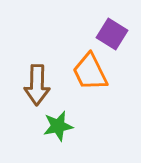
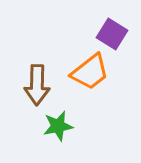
orange trapezoid: rotated 102 degrees counterclockwise
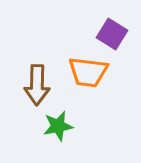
orange trapezoid: moved 2 px left; rotated 45 degrees clockwise
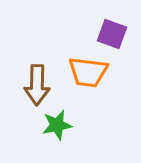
purple square: rotated 12 degrees counterclockwise
green star: moved 1 px left, 1 px up
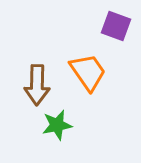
purple square: moved 4 px right, 8 px up
orange trapezoid: rotated 132 degrees counterclockwise
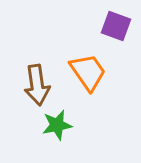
brown arrow: rotated 9 degrees counterclockwise
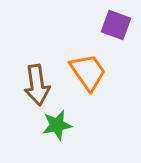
purple square: moved 1 px up
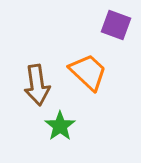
orange trapezoid: rotated 12 degrees counterclockwise
green star: moved 3 px right, 1 px down; rotated 24 degrees counterclockwise
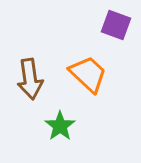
orange trapezoid: moved 2 px down
brown arrow: moved 7 px left, 6 px up
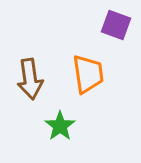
orange trapezoid: rotated 39 degrees clockwise
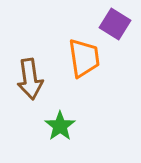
purple square: moved 1 px left, 1 px up; rotated 12 degrees clockwise
orange trapezoid: moved 4 px left, 16 px up
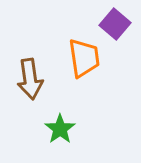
purple square: rotated 8 degrees clockwise
green star: moved 3 px down
